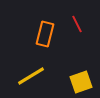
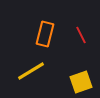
red line: moved 4 px right, 11 px down
yellow line: moved 5 px up
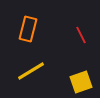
orange rectangle: moved 17 px left, 5 px up
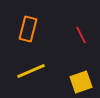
yellow line: rotated 8 degrees clockwise
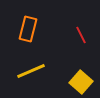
yellow square: rotated 30 degrees counterclockwise
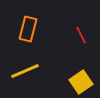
yellow line: moved 6 px left
yellow square: rotated 15 degrees clockwise
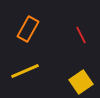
orange rectangle: rotated 15 degrees clockwise
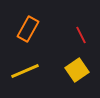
yellow square: moved 4 px left, 12 px up
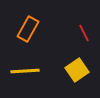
red line: moved 3 px right, 2 px up
yellow line: rotated 20 degrees clockwise
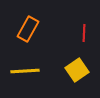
red line: rotated 30 degrees clockwise
